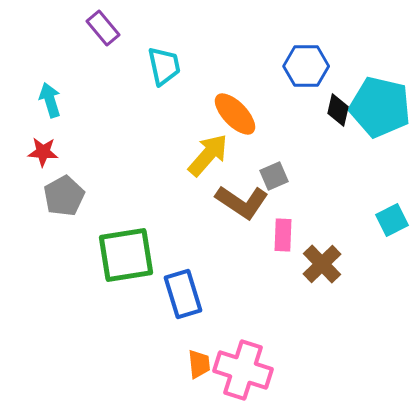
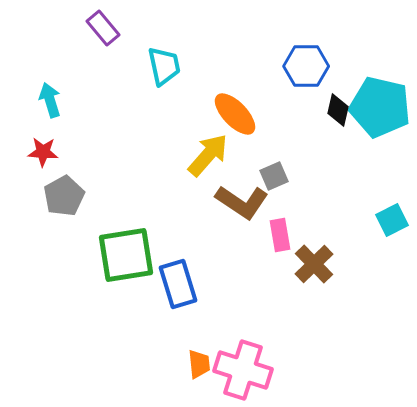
pink rectangle: moved 3 px left; rotated 12 degrees counterclockwise
brown cross: moved 8 px left
blue rectangle: moved 5 px left, 10 px up
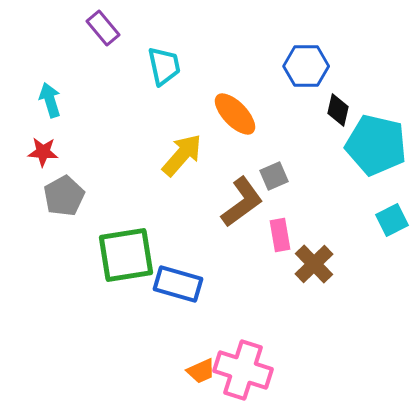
cyan pentagon: moved 4 px left, 38 px down
yellow arrow: moved 26 px left
brown L-shape: rotated 70 degrees counterclockwise
blue rectangle: rotated 57 degrees counterclockwise
orange trapezoid: moved 2 px right, 7 px down; rotated 72 degrees clockwise
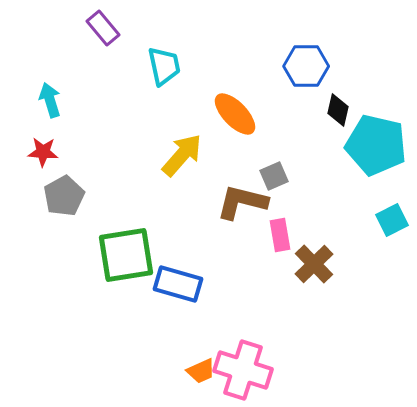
brown L-shape: rotated 130 degrees counterclockwise
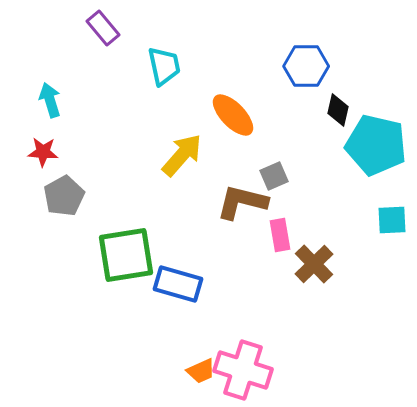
orange ellipse: moved 2 px left, 1 px down
cyan square: rotated 24 degrees clockwise
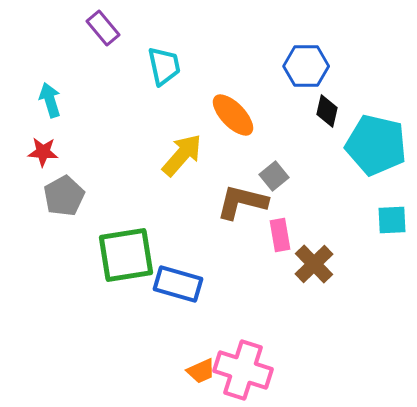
black diamond: moved 11 px left, 1 px down
gray square: rotated 16 degrees counterclockwise
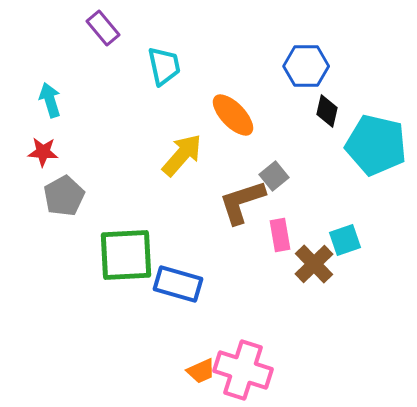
brown L-shape: rotated 32 degrees counterclockwise
cyan square: moved 47 px left, 20 px down; rotated 16 degrees counterclockwise
green square: rotated 6 degrees clockwise
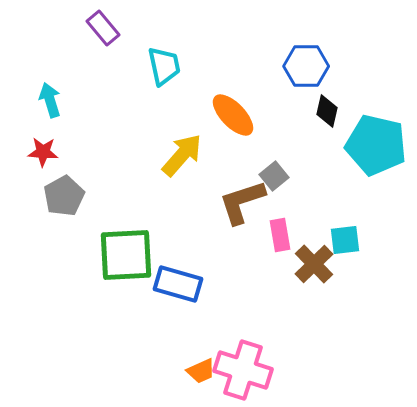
cyan square: rotated 12 degrees clockwise
